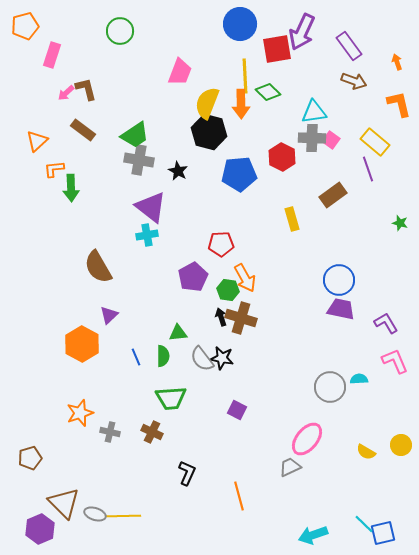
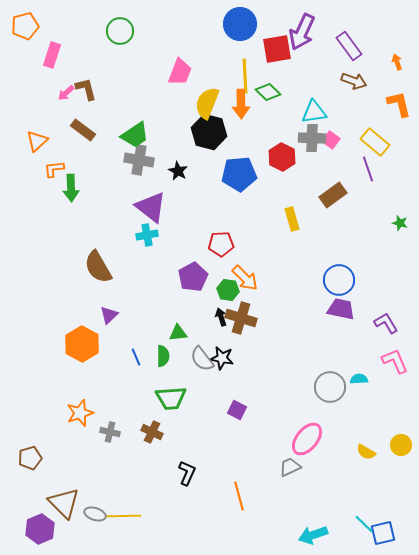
orange arrow at (245, 278): rotated 16 degrees counterclockwise
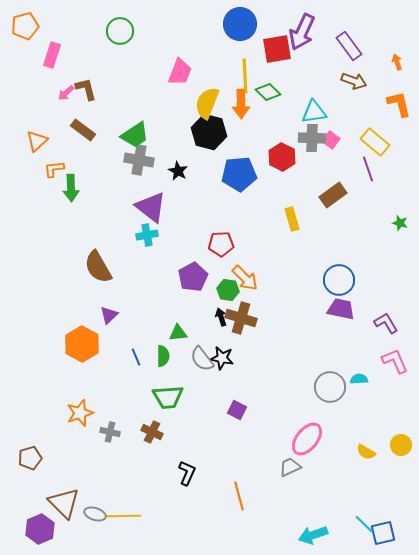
green trapezoid at (171, 398): moved 3 px left, 1 px up
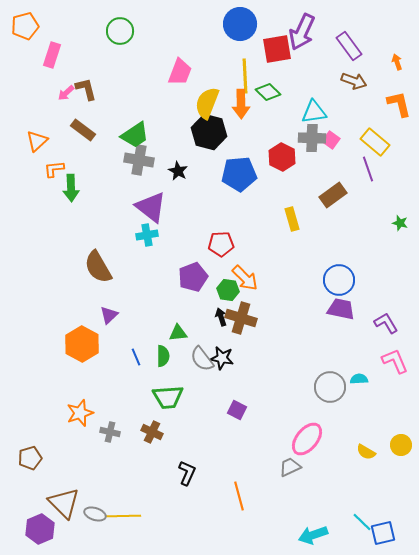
purple pentagon at (193, 277): rotated 8 degrees clockwise
cyan line at (364, 524): moved 2 px left, 2 px up
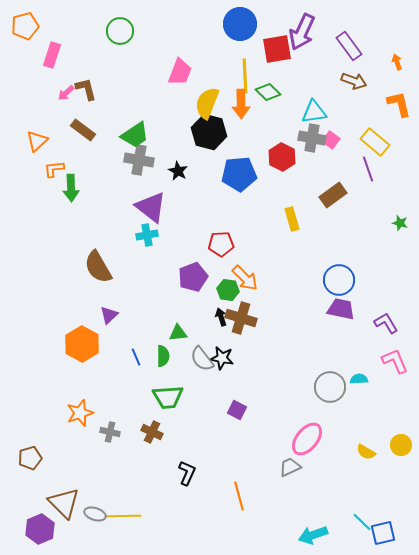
gray cross at (312, 138): rotated 8 degrees clockwise
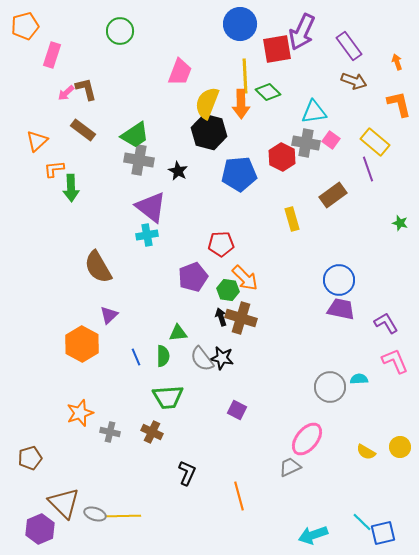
gray cross at (312, 138): moved 6 px left, 5 px down
yellow circle at (401, 445): moved 1 px left, 2 px down
